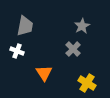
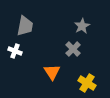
white cross: moved 2 px left
orange triangle: moved 8 px right, 1 px up
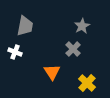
white cross: moved 1 px down
yellow cross: rotated 12 degrees clockwise
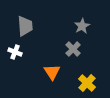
gray trapezoid: rotated 15 degrees counterclockwise
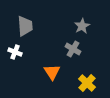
gray cross: rotated 14 degrees counterclockwise
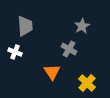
gray cross: moved 4 px left
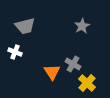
gray trapezoid: rotated 80 degrees clockwise
gray cross: moved 4 px right, 15 px down
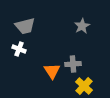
white cross: moved 4 px right, 3 px up
gray cross: rotated 35 degrees counterclockwise
orange triangle: moved 1 px up
yellow cross: moved 3 px left, 3 px down
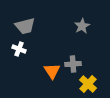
yellow cross: moved 4 px right, 2 px up
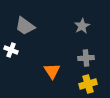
gray trapezoid: rotated 50 degrees clockwise
white cross: moved 8 px left, 1 px down
gray cross: moved 13 px right, 6 px up
yellow cross: rotated 30 degrees clockwise
